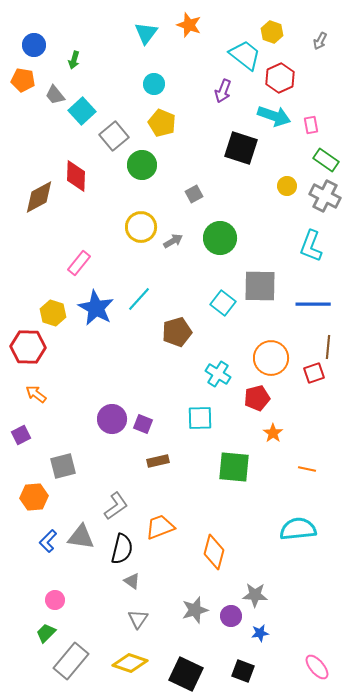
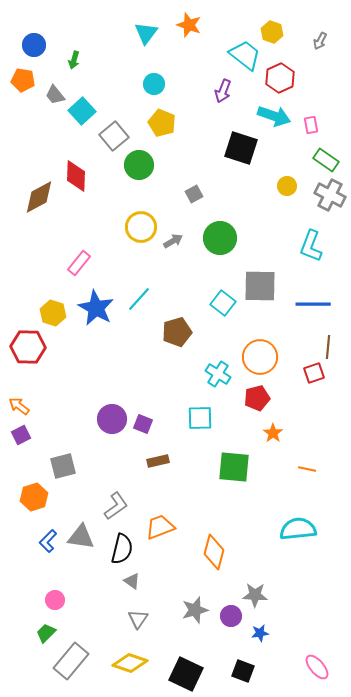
green circle at (142, 165): moved 3 px left
gray cross at (325, 196): moved 5 px right, 1 px up
orange circle at (271, 358): moved 11 px left, 1 px up
orange arrow at (36, 394): moved 17 px left, 12 px down
orange hexagon at (34, 497): rotated 12 degrees counterclockwise
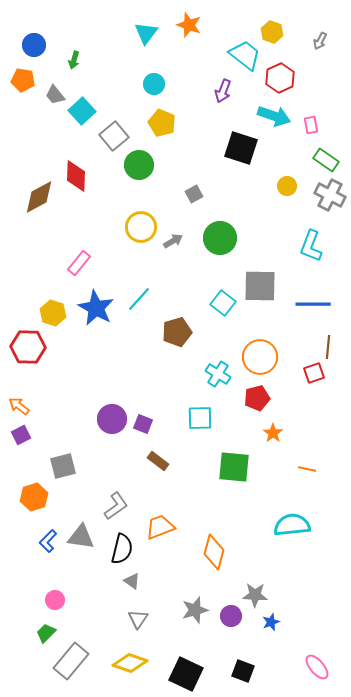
brown rectangle at (158, 461): rotated 50 degrees clockwise
cyan semicircle at (298, 529): moved 6 px left, 4 px up
blue star at (260, 633): moved 11 px right, 11 px up; rotated 12 degrees counterclockwise
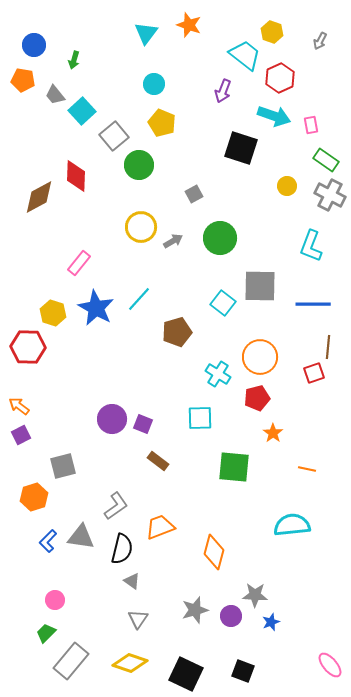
pink ellipse at (317, 667): moved 13 px right, 2 px up
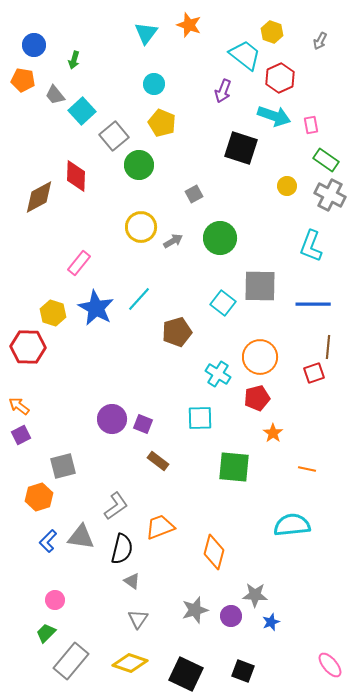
orange hexagon at (34, 497): moved 5 px right
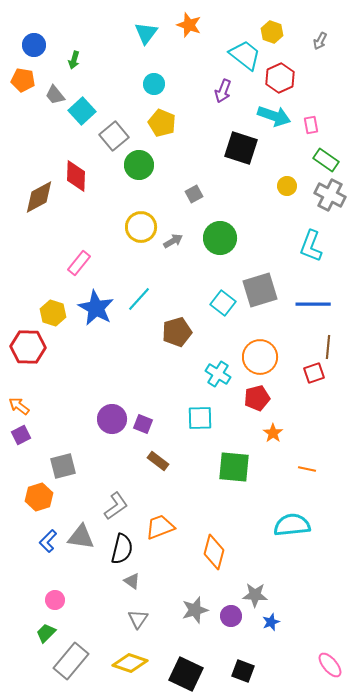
gray square at (260, 286): moved 4 px down; rotated 18 degrees counterclockwise
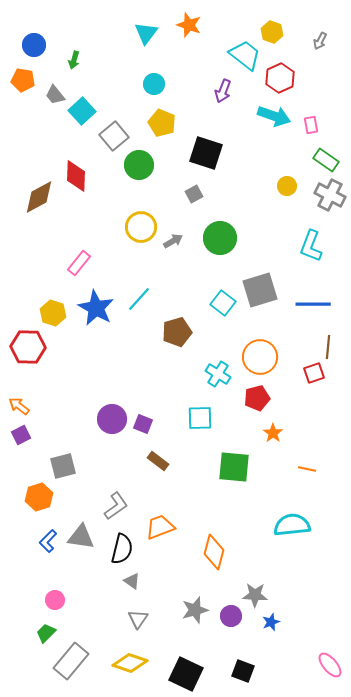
black square at (241, 148): moved 35 px left, 5 px down
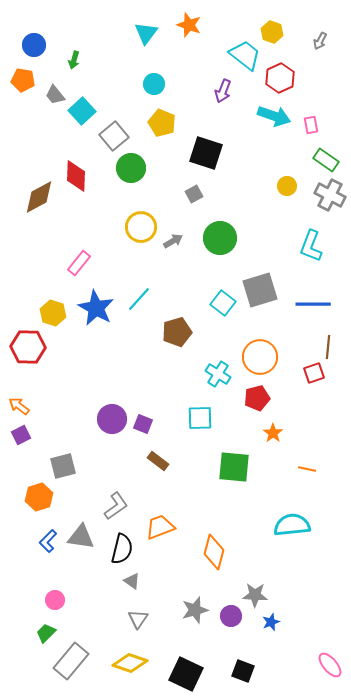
green circle at (139, 165): moved 8 px left, 3 px down
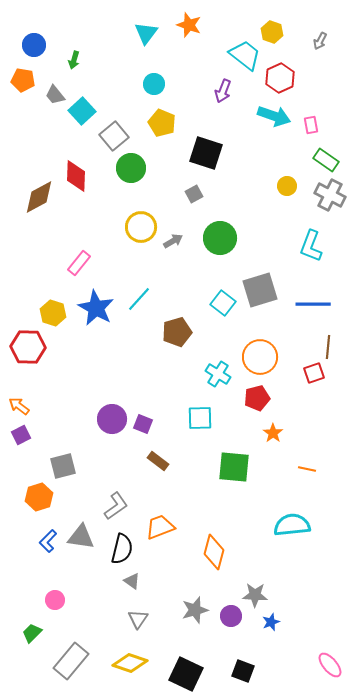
green trapezoid at (46, 633): moved 14 px left
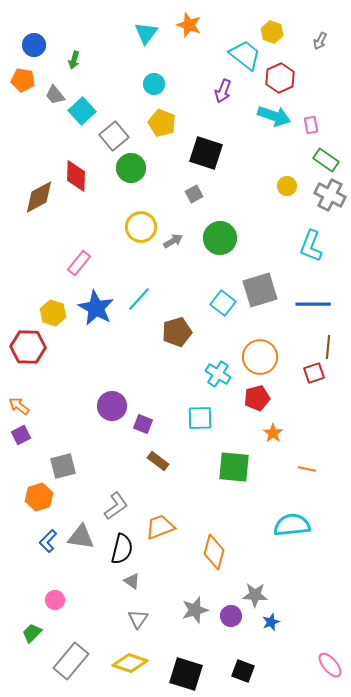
purple circle at (112, 419): moved 13 px up
black square at (186, 674): rotated 8 degrees counterclockwise
